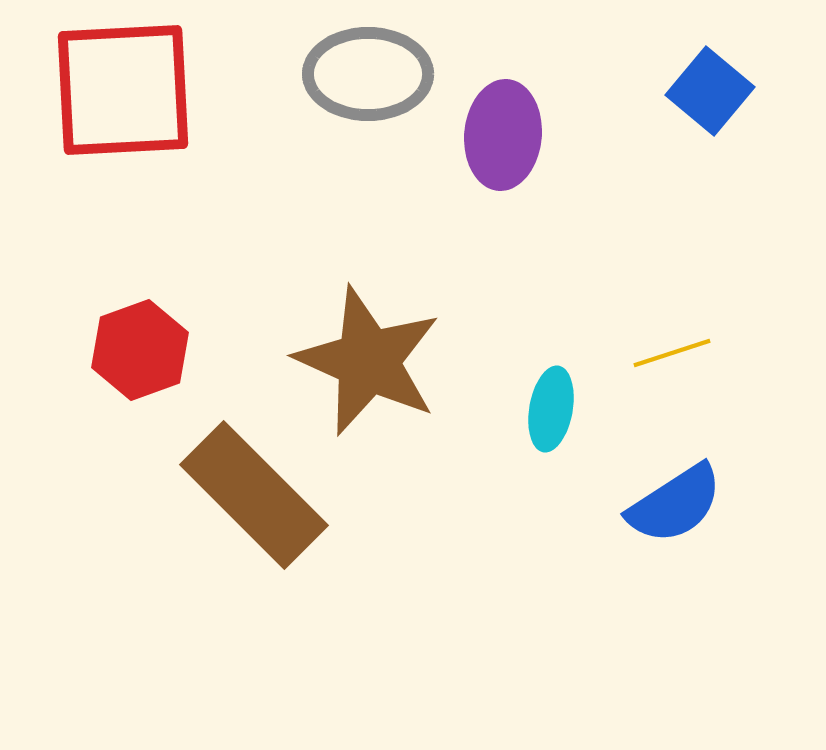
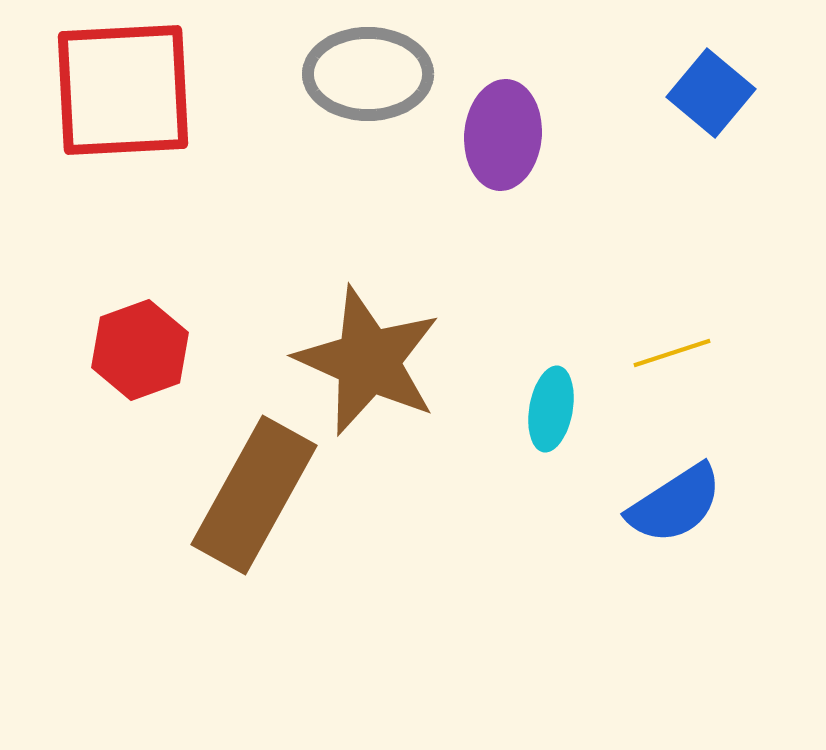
blue square: moved 1 px right, 2 px down
brown rectangle: rotated 74 degrees clockwise
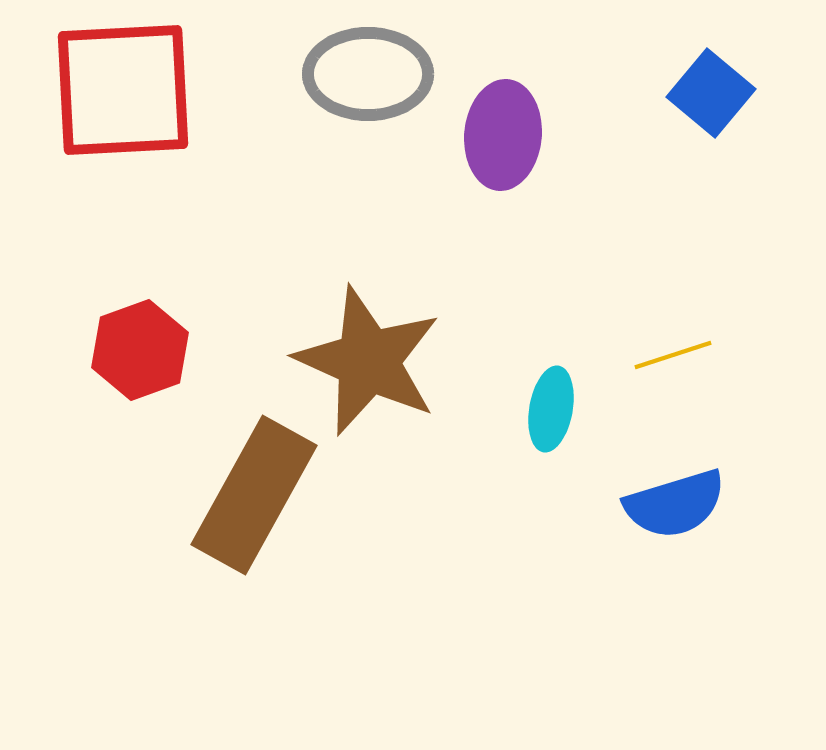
yellow line: moved 1 px right, 2 px down
blue semicircle: rotated 16 degrees clockwise
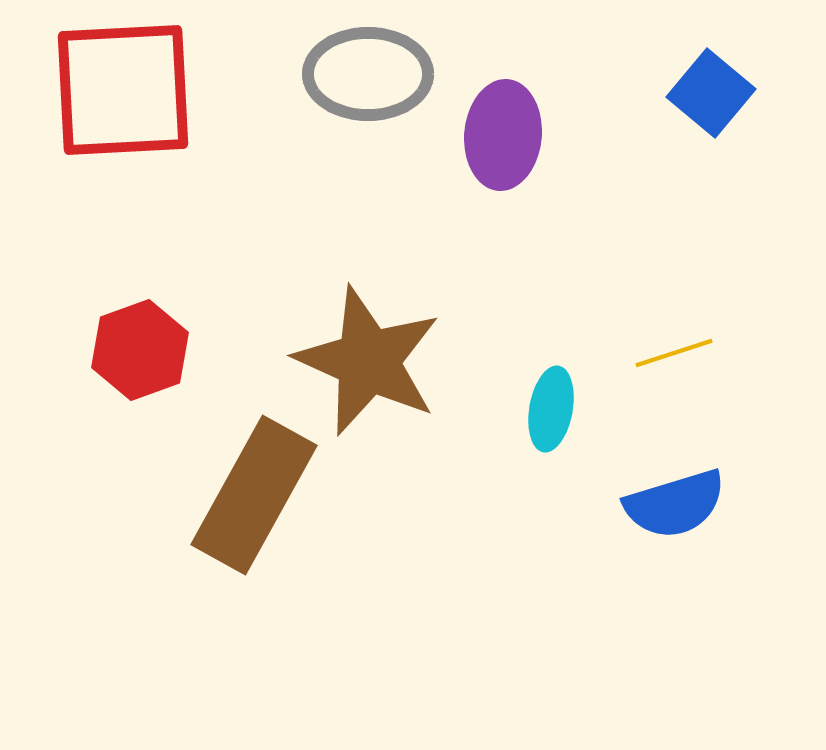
yellow line: moved 1 px right, 2 px up
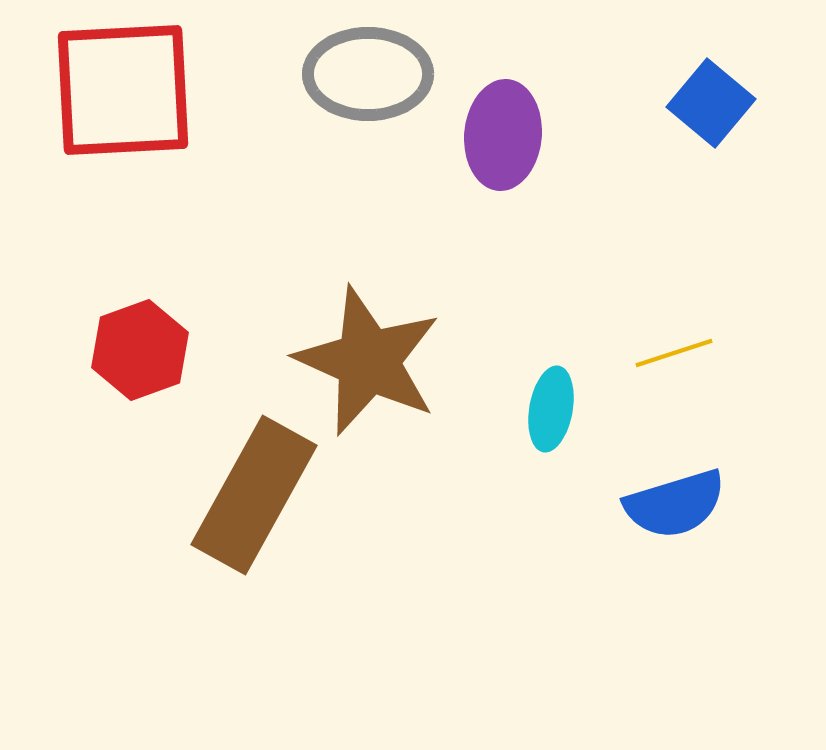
blue square: moved 10 px down
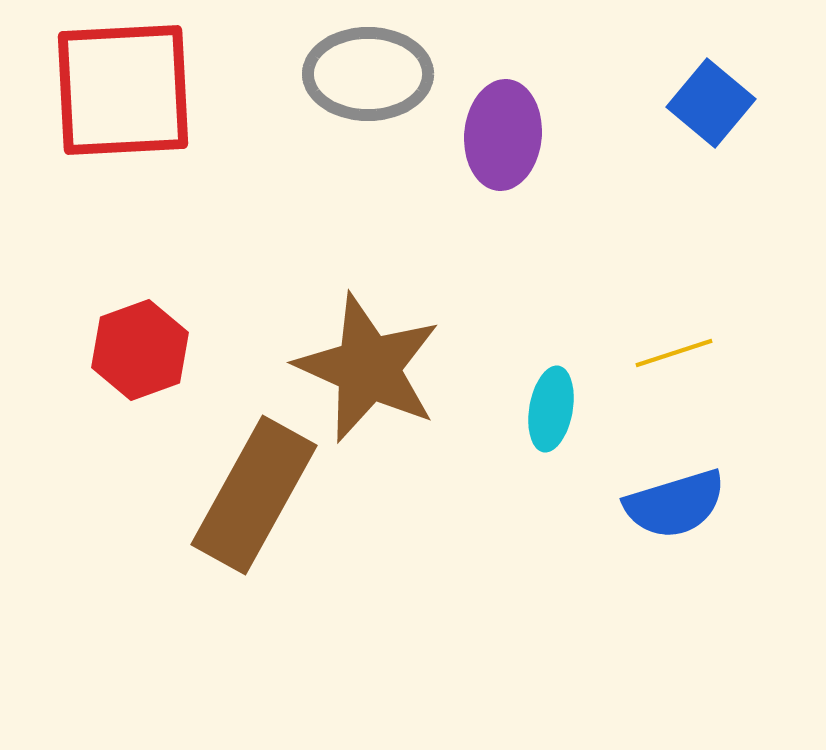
brown star: moved 7 px down
